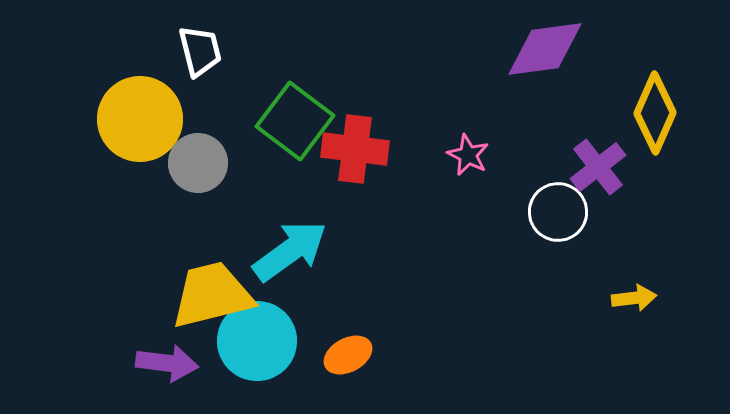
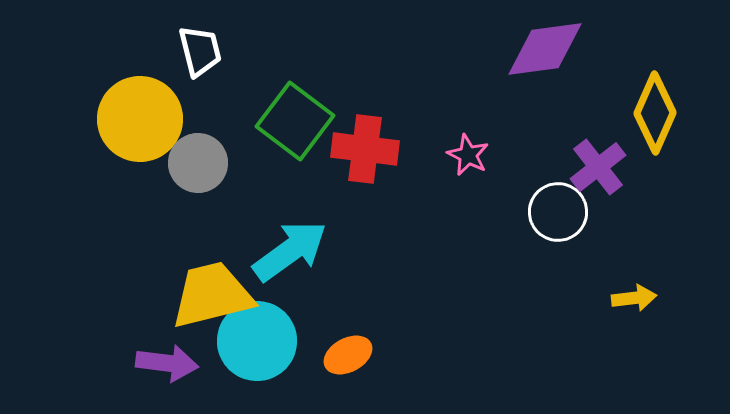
red cross: moved 10 px right
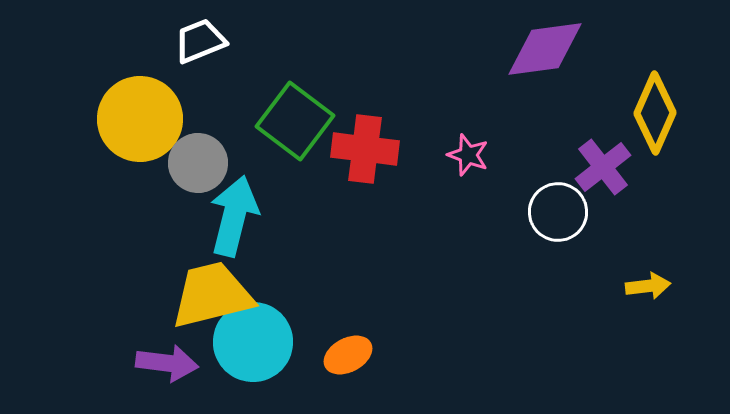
white trapezoid: moved 10 px up; rotated 98 degrees counterclockwise
pink star: rotated 6 degrees counterclockwise
purple cross: moved 5 px right
cyan arrow: moved 56 px left, 35 px up; rotated 40 degrees counterclockwise
yellow arrow: moved 14 px right, 12 px up
cyan circle: moved 4 px left, 1 px down
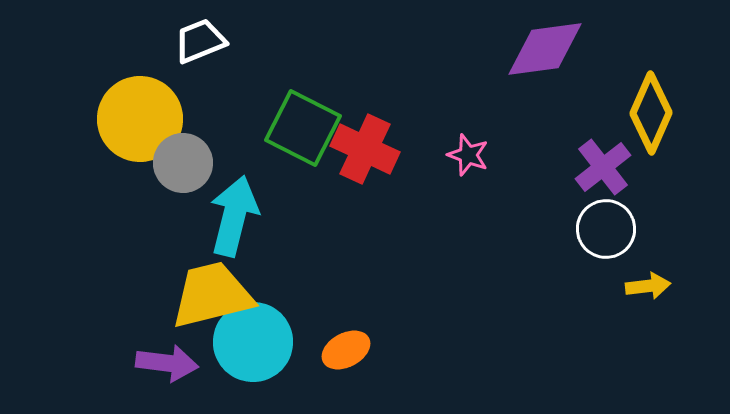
yellow diamond: moved 4 px left
green square: moved 8 px right, 7 px down; rotated 10 degrees counterclockwise
red cross: rotated 18 degrees clockwise
gray circle: moved 15 px left
white circle: moved 48 px right, 17 px down
orange ellipse: moved 2 px left, 5 px up
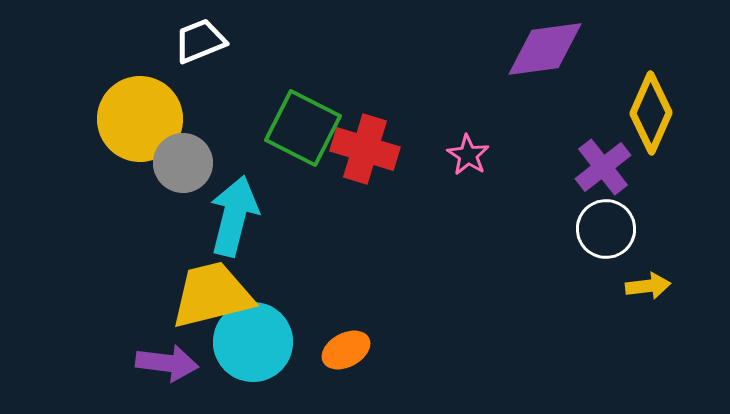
red cross: rotated 8 degrees counterclockwise
pink star: rotated 12 degrees clockwise
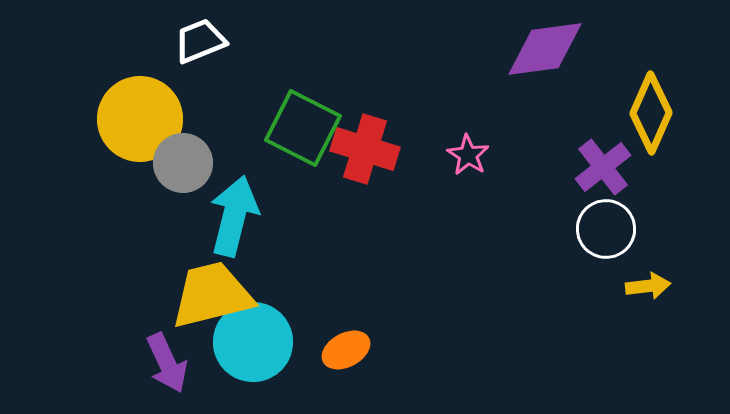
purple arrow: rotated 58 degrees clockwise
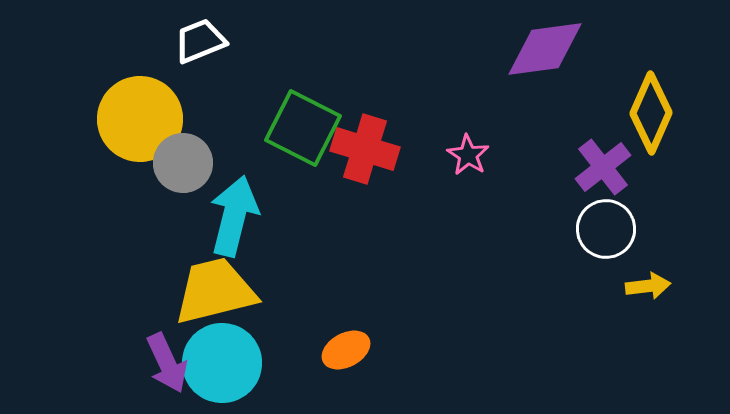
yellow trapezoid: moved 3 px right, 4 px up
cyan circle: moved 31 px left, 21 px down
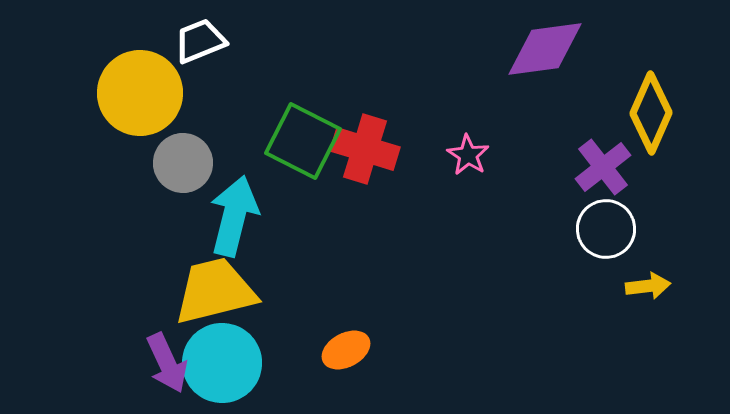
yellow circle: moved 26 px up
green square: moved 13 px down
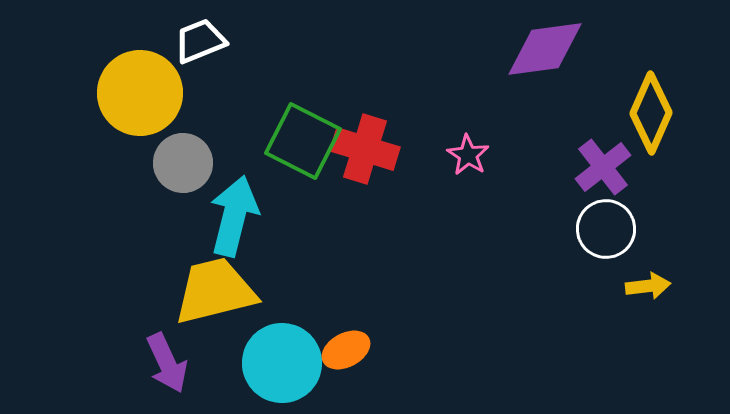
cyan circle: moved 60 px right
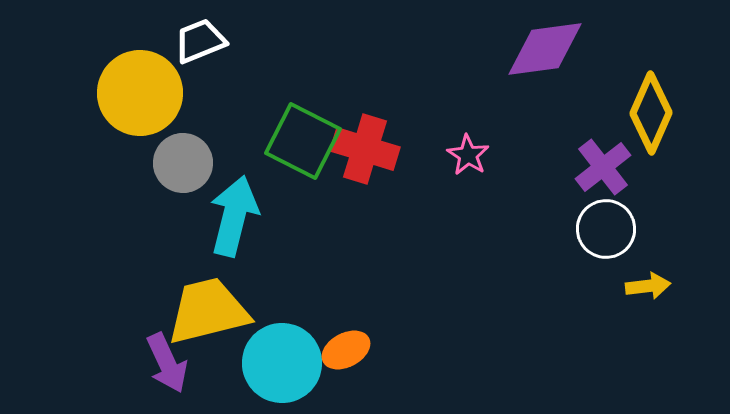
yellow trapezoid: moved 7 px left, 20 px down
